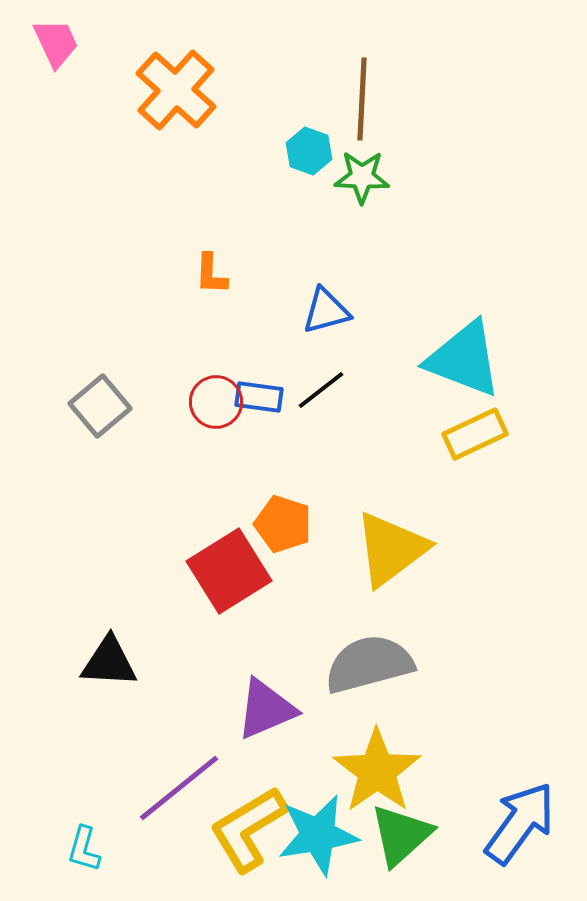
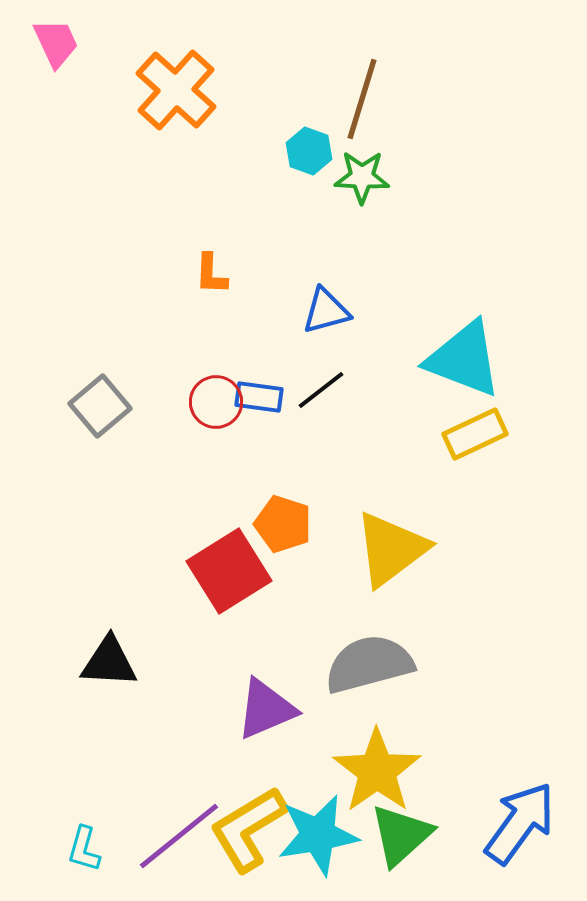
brown line: rotated 14 degrees clockwise
purple line: moved 48 px down
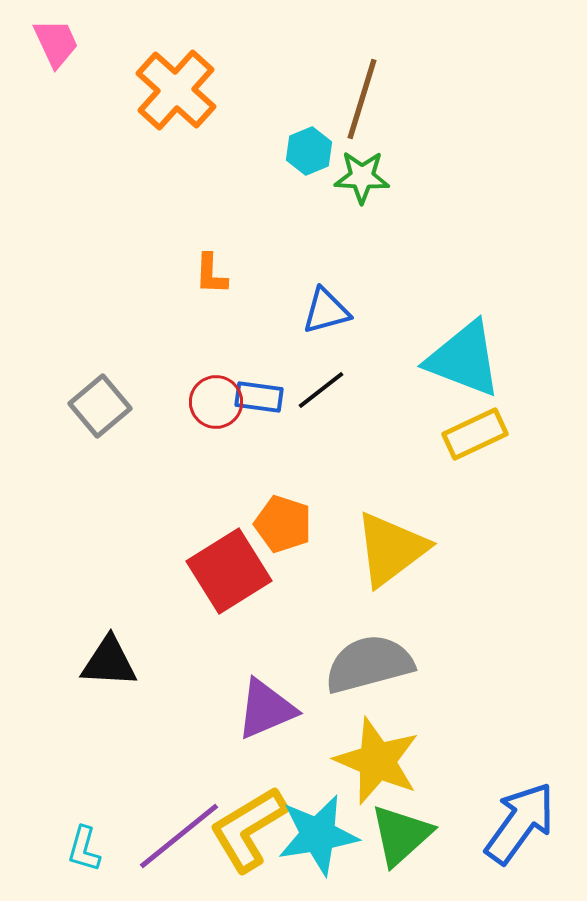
cyan hexagon: rotated 18 degrees clockwise
yellow star: moved 10 px up; rotated 14 degrees counterclockwise
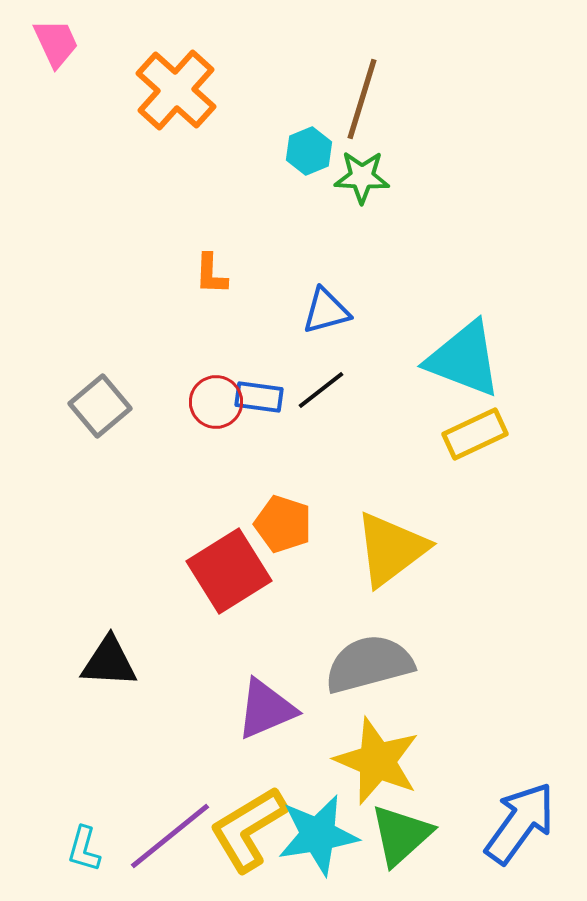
purple line: moved 9 px left
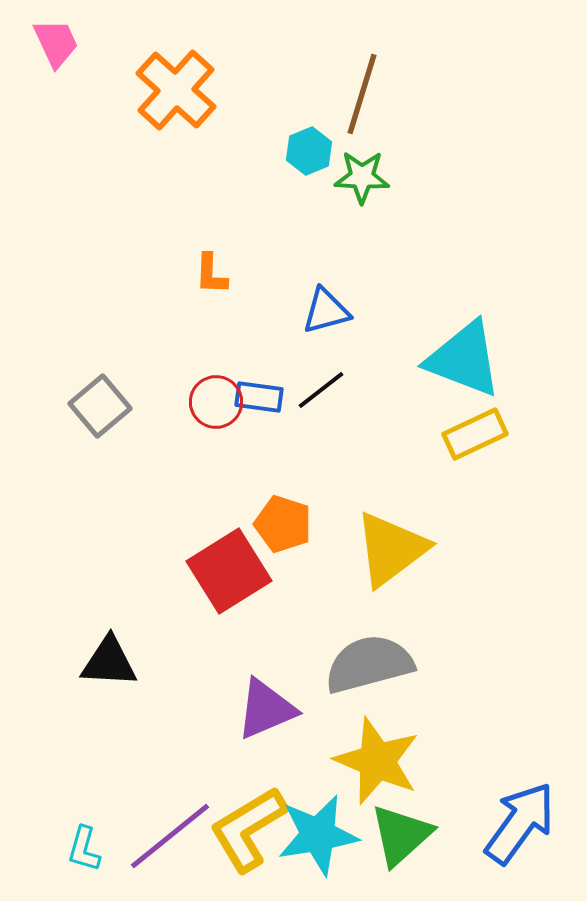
brown line: moved 5 px up
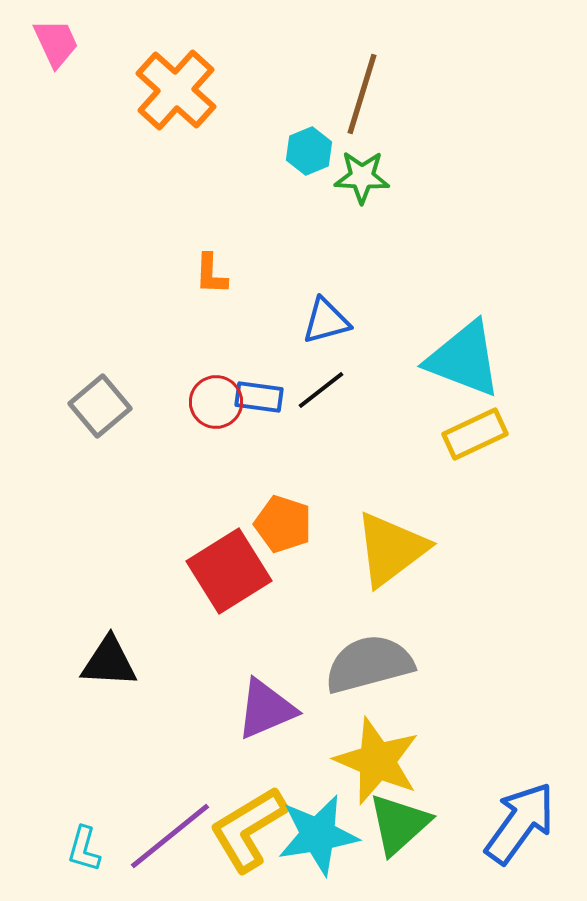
blue triangle: moved 10 px down
green triangle: moved 2 px left, 11 px up
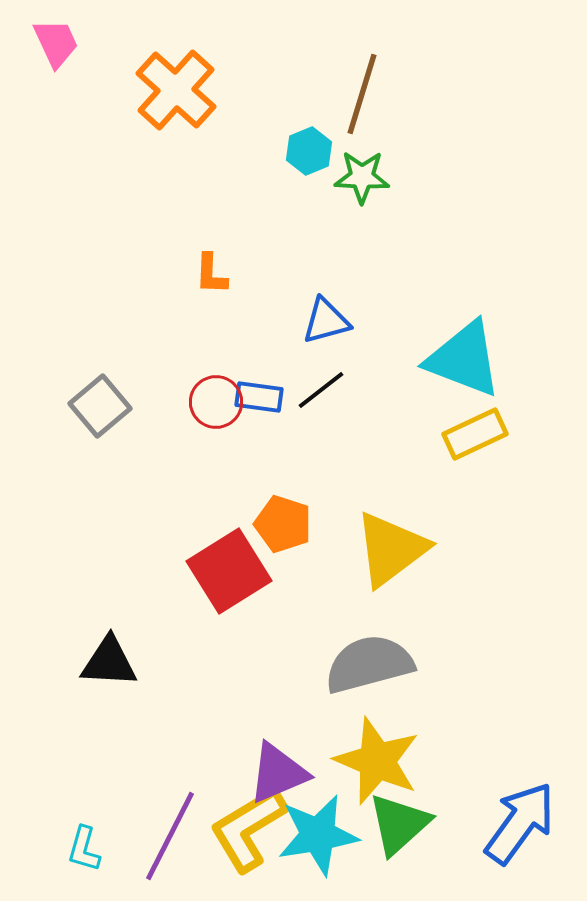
purple triangle: moved 12 px right, 64 px down
purple line: rotated 24 degrees counterclockwise
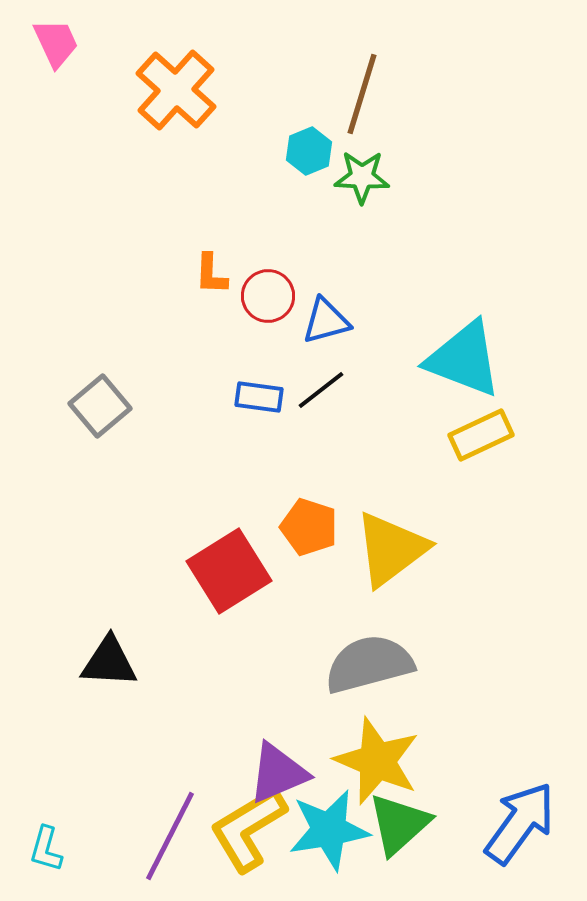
red circle: moved 52 px right, 106 px up
yellow rectangle: moved 6 px right, 1 px down
orange pentagon: moved 26 px right, 3 px down
cyan star: moved 11 px right, 5 px up
cyan L-shape: moved 38 px left
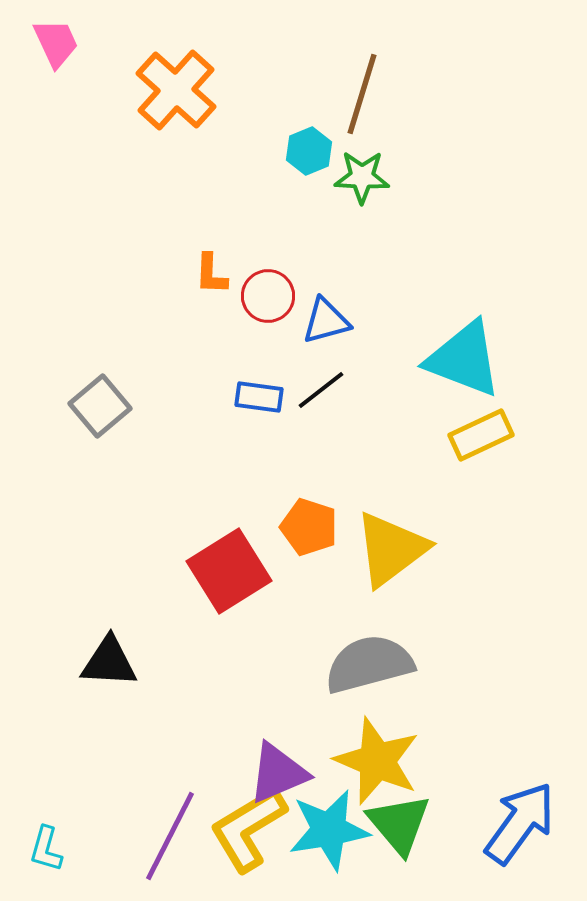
green triangle: rotated 28 degrees counterclockwise
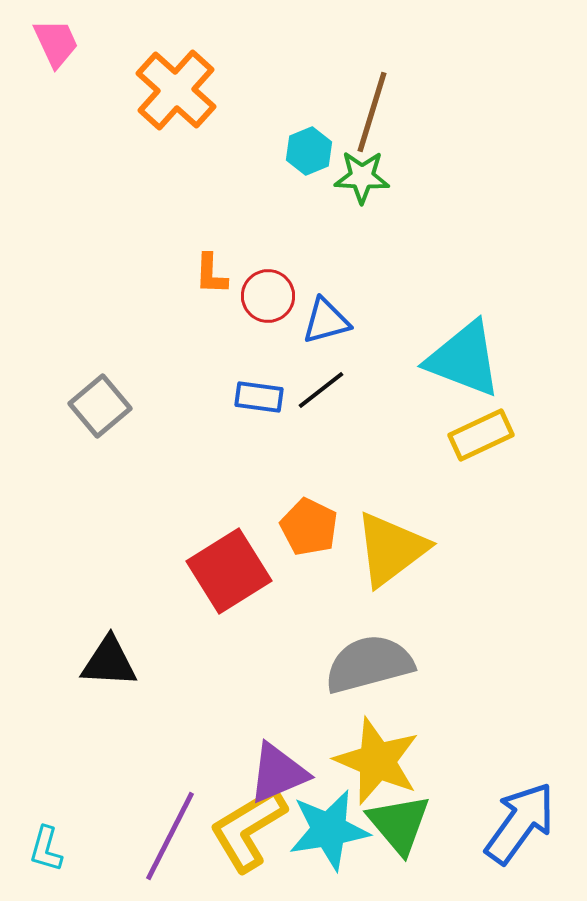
brown line: moved 10 px right, 18 px down
orange pentagon: rotated 8 degrees clockwise
